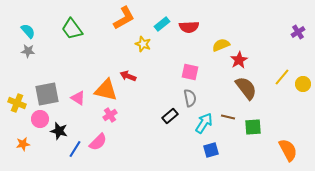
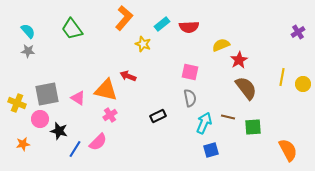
orange L-shape: rotated 20 degrees counterclockwise
yellow line: rotated 30 degrees counterclockwise
black rectangle: moved 12 px left; rotated 14 degrees clockwise
cyan arrow: rotated 10 degrees counterclockwise
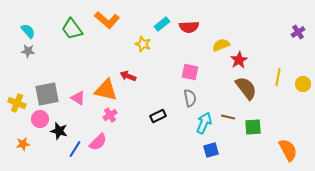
orange L-shape: moved 17 px left, 2 px down; rotated 90 degrees clockwise
yellow line: moved 4 px left
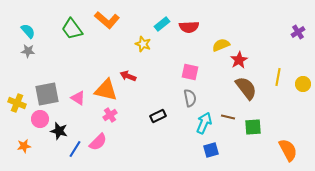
orange star: moved 1 px right, 2 px down
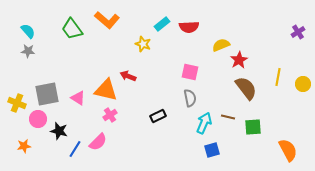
pink circle: moved 2 px left
blue square: moved 1 px right
